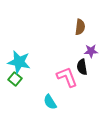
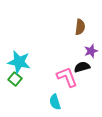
purple star: rotated 16 degrees counterclockwise
black semicircle: rotated 84 degrees clockwise
cyan semicircle: moved 5 px right; rotated 14 degrees clockwise
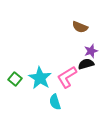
brown semicircle: rotated 105 degrees clockwise
cyan star: moved 21 px right, 16 px down; rotated 20 degrees clockwise
black semicircle: moved 4 px right, 3 px up
pink L-shape: rotated 100 degrees counterclockwise
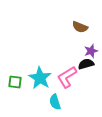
green square: moved 3 px down; rotated 32 degrees counterclockwise
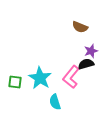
pink L-shape: moved 4 px right; rotated 20 degrees counterclockwise
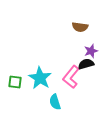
brown semicircle: rotated 14 degrees counterclockwise
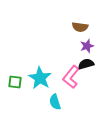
purple star: moved 4 px left, 5 px up
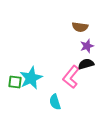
cyan star: moved 9 px left; rotated 15 degrees clockwise
